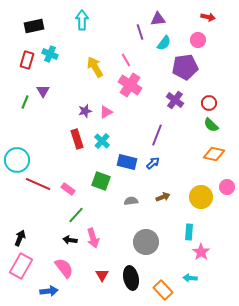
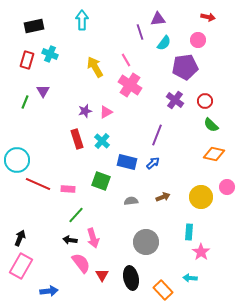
red circle at (209, 103): moved 4 px left, 2 px up
pink rectangle at (68, 189): rotated 32 degrees counterclockwise
pink semicircle at (64, 268): moved 17 px right, 5 px up
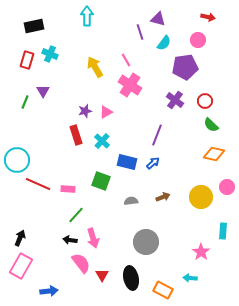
purple triangle at (158, 19): rotated 21 degrees clockwise
cyan arrow at (82, 20): moved 5 px right, 4 px up
red rectangle at (77, 139): moved 1 px left, 4 px up
cyan rectangle at (189, 232): moved 34 px right, 1 px up
orange rectangle at (163, 290): rotated 18 degrees counterclockwise
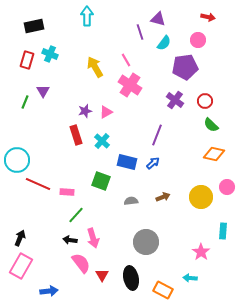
pink rectangle at (68, 189): moved 1 px left, 3 px down
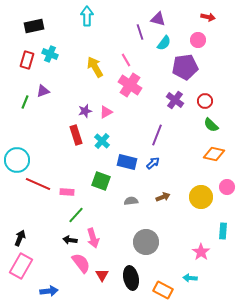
purple triangle at (43, 91): rotated 40 degrees clockwise
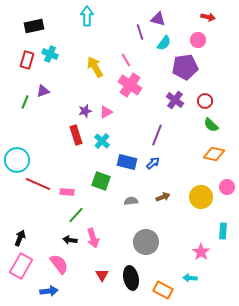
pink semicircle at (81, 263): moved 22 px left, 1 px down
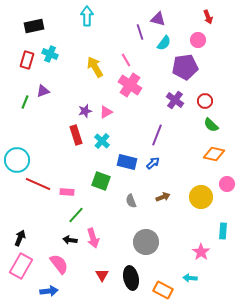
red arrow at (208, 17): rotated 56 degrees clockwise
pink circle at (227, 187): moved 3 px up
gray semicircle at (131, 201): rotated 104 degrees counterclockwise
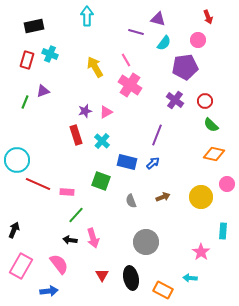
purple line at (140, 32): moved 4 px left; rotated 56 degrees counterclockwise
black arrow at (20, 238): moved 6 px left, 8 px up
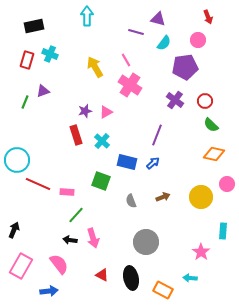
red triangle at (102, 275): rotated 32 degrees counterclockwise
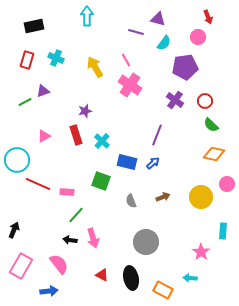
pink circle at (198, 40): moved 3 px up
cyan cross at (50, 54): moved 6 px right, 4 px down
green line at (25, 102): rotated 40 degrees clockwise
pink triangle at (106, 112): moved 62 px left, 24 px down
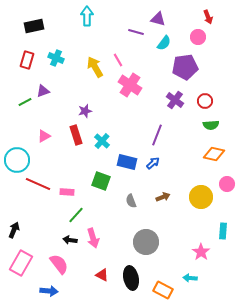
pink line at (126, 60): moved 8 px left
green semicircle at (211, 125): rotated 49 degrees counterclockwise
pink rectangle at (21, 266): moved 3 px up
blue arrow at (49, 291): rotated 12 degrees clockwise
